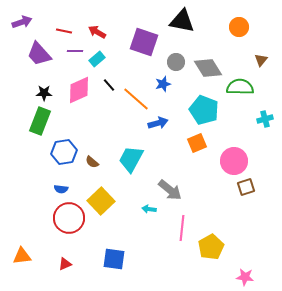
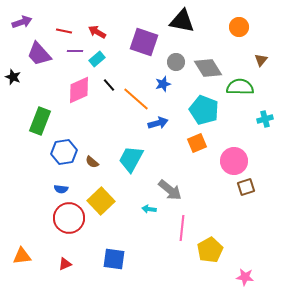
black star: moved 31 px left, 16 px up; rotated 21 degrees clockwise
yellow pentagon: moved 1 px left, 3 px down
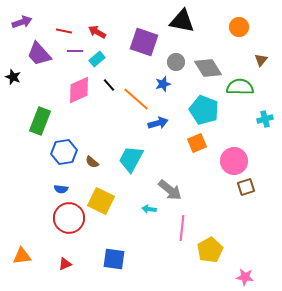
yellow square: rotated 20 degrees counterclockwise
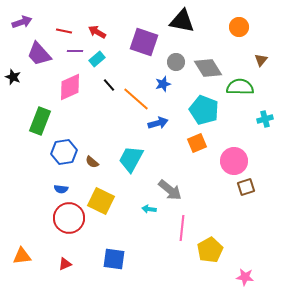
pink diamond: moved 9 px left, 3 px up
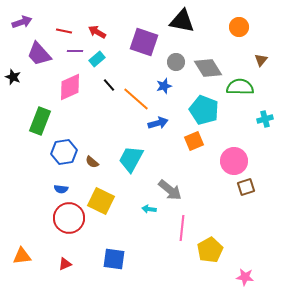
blue star: moved 1 px right, 2 px down
orange square: moved 3 px left, 2 px up
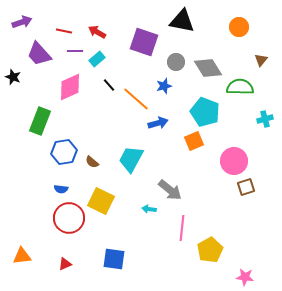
cyan pentagon: moved 1 px right, 2 px down
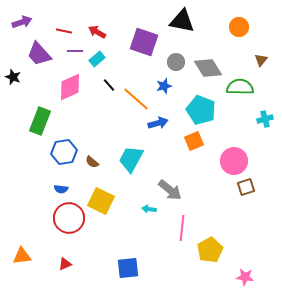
cyan pentagon: moved 4 px left, 2 px up
blue square: moved 14 px right, 9 px down; rotated 15 degrees counterclockwise
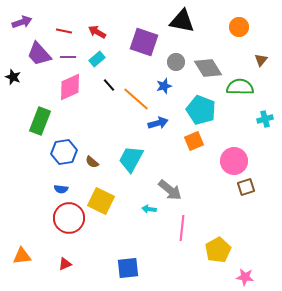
purple line: moved 7 px left, 6 px down
yellow pentagon: moved 8 px right
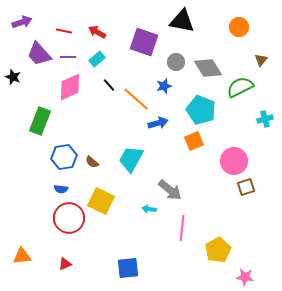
green semicircle: rotated 28 degrees counterclockwise
blue hexagon: moved 5 px down
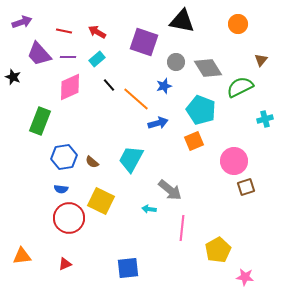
orange circle: moved 1 px left, 3 px up
